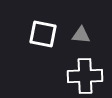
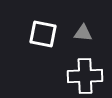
gray triangle: moved 2 px right, 2 px up
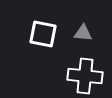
white cross: rotated 8 degrees clockwise
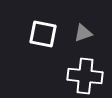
gray triangle: rotated 24 degrees counterclockwise
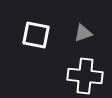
white square: moved 7 px left, 1 px down
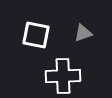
white cross: moved 22 px left; rotated 8 degrees counterclockwise
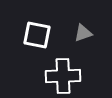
white square: moved 1 px right
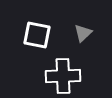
gray triangle: rotated 24 degrees counterclockwise
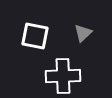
white square: moved 2 px left, 1 px down
